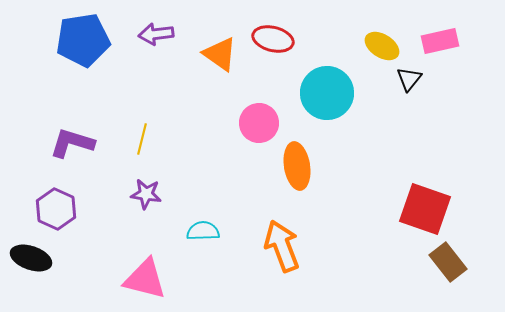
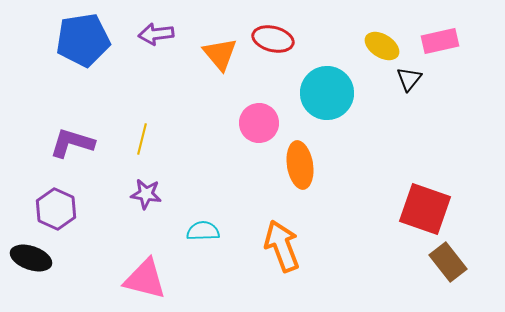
orange triangle: rotated 15 degrees clockwise
orange ellipse: moved 3 px right, 1 px up
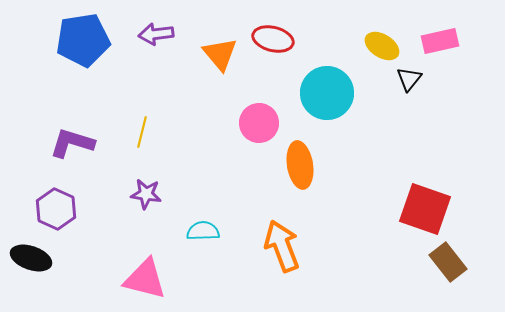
yellow line: moved 7 px up
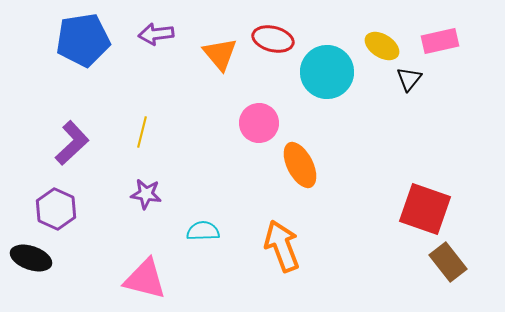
cyan circle: moved 21 px up
purple L-shape: rotated 120 degrees clockwise
orange ellipse: rotated 18 degrees counterclockwise
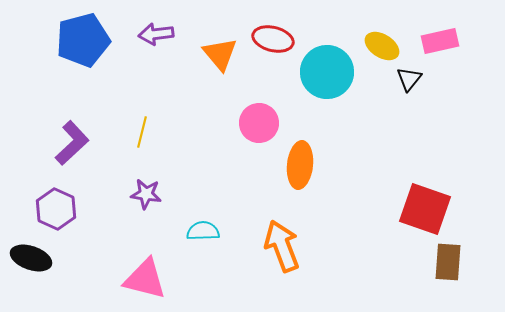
blue pentagon: rotated 6 degrees counterclockwise
orange ellipse: rotated 33 degrees clockwise
brown rectangle: rotated 42 degrees clockwise
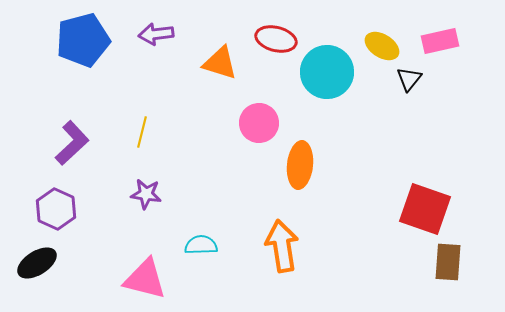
red ellipse: moved 3 px right
orange triangle: moved 9 px down; rotated 33 degrees counterclockwise
cyan semicircle: moved 2 px left, 14 px down
orange arrow: rotated 12 degrees clockwise
black ellipse: moved 6 px right, 5 px down; rotated 51 degrees counterclockwise
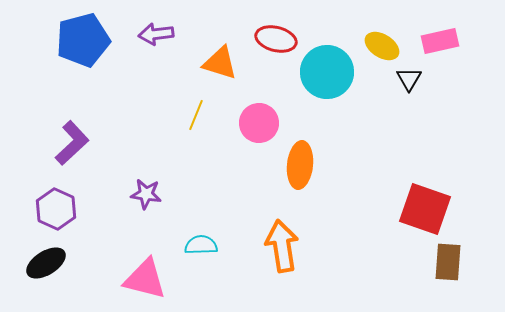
black triangle: rotated 8 degrees counterclockwise
yellow line: moved 54 px right, 17 px up; rotated 8 degrees clockwise
black ellipse: moved 9 px right
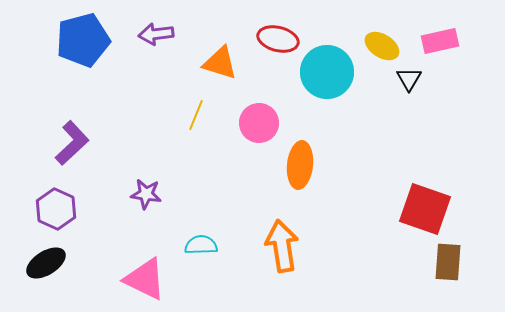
red ellipse: moved 2 px right
pink triangle: rotated 12 degrees clockwise
